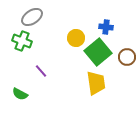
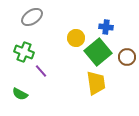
green cross: moved 2 px right, 11 px down
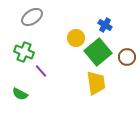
blue cross: moved 1 px left, 2 px up; rotated 24 degrees clockwise
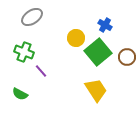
yellow trapezoid: moved 7 px down; rotated 25 degrees counterclockwise
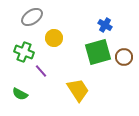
yellow circle: moved 22 px left
green square: rotated 24 degrees clockwise
brown circle: moved 3 px left
yellow trapezoid: moved 18 px left
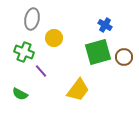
gray ellipse: moved 2 px down; rotated 45 degrees counterclockwise
yellow trapezoid: rotated 70 degrees clockwise
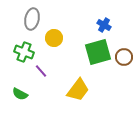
blue cross: moved 1 px left
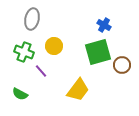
yellow circle: moved 8 px down
brown circle: moved 2 px left, 8 px down
